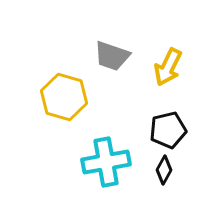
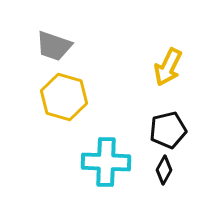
gray trapezoid: moved 58 px left, 10 px up
cyan cross: rotated 12 degrees clockwise
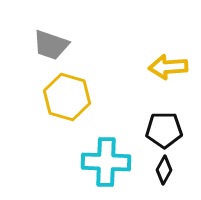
gray trapezoid: moved 3 px left, 1 px up
yellow arrow: rotated 60 degrees clockwise
yellow hexagon: moved 3 px right
black pentagon: moved 4 px left; rotated 12 degrees clockwise
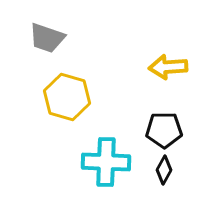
gray trapezoid: moved 4 px left, 7 px up
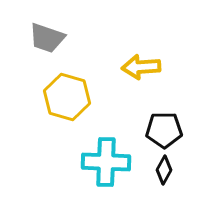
yellow arrow: moved 27 px left
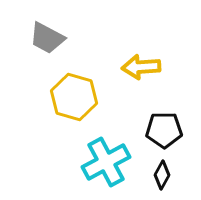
gray trapezoid: rotated 9 degrees clockwise
yellow hexagon: moved 7 px right
cyan cross: rotated 30 degrees counterclockwise
black diamond: moved 2 px left, 5 px down
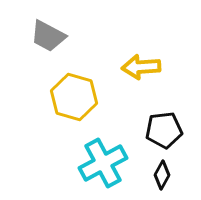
gray trapezoid: moved 1 px right, 2 px up
black pentagon: rotated 6 degrees counterclockwise
cyan cross: moved 3 px left, 1 px down
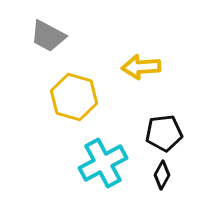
black pentagon: moved 3 px down
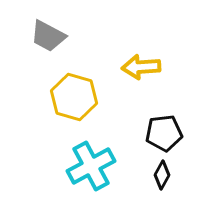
cyan cross: moved 12 px left, 3 px down
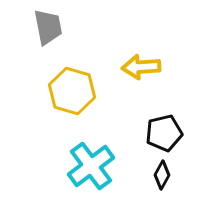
gray trapezoid: moved 9 px up; rotated 129 degrees counterclockwise
yellow hexagon: moved 2 px left, 6 px up
black pentagon: rotated 6 degrees counterclockwise
cyan cross: rotated 9 degrees counterclockwise
